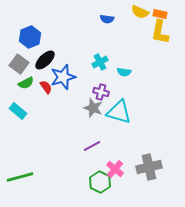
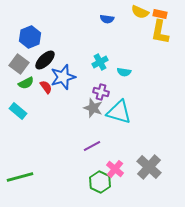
gray cross: rotated 35 degrees counterclockwise
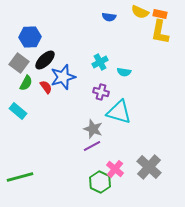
blue semicircle: moved 2 px right, 2 px up
blue hexagon: rotated 20 degrees clockwise
gray square: moved 1 px up
green semicircle: rotated 35 degrees counterclockwise
gray star: moved 21 px down
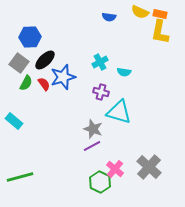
red semicircle: moved 2 px left, 3 px up
cyan rectangle: moved 4 px left, 10 px down
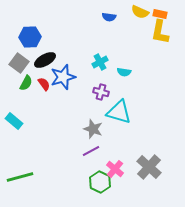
black ellipse: rotated 15 degrees clockwise
purple line: moved 1 px left, 5 px down
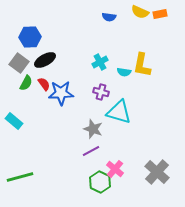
orange rectangle: rotated 24 degrees counterclockwise
yellow L-shape: moved 18 px left, 33 px down
blue star: moved 2 px left, 16 px down; rotated 15 degrees clockwise
gray cross: moved 8 px right, 5 px down
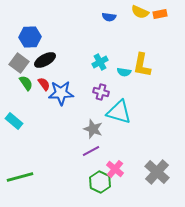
green semicircle: rotated 63 degrees counterclockwise
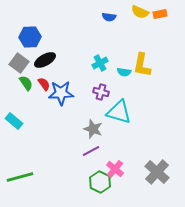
cyan cross: moved 1 px down
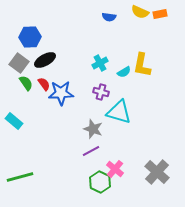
cyan semicircle: rotated 40 degrees counterclockwise
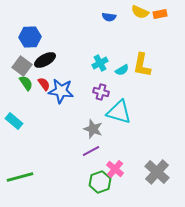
gray square: moved 3 px right, 3 px down
cyan semicircle: moved 2 px left, 2 px up
blue star: moved 2 px up; rotated 10 degrees clockwise
green hexagon: rotated 15 degrees clockwise
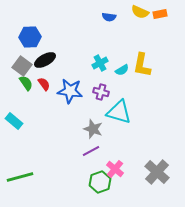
blue star: moved 9 px right
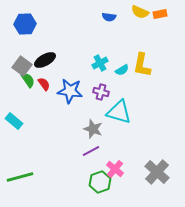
blue hexagon: moved 5 px left, 13 px up
green semicircle: moved 2 px right, 3 px up
